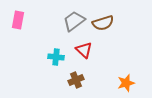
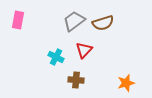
red triangle: rotated 30 degrees clockwise
cyan cross: rotated 21 degrees clockwise
brown cross: rotated 28 degrees clockwise
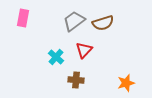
pink rectangle: moved 5 px right, 2 px up
cyan cross: rotated 14 degrees clockwise
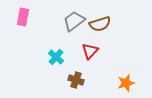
pink rectangle: moved 1 px up
brown semicircle: moved 3 px left, 1 px down
red triangle: moved 6 px right, 1 px down
brown cross: rotated 14 degrees clockwise
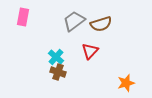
brown semicircle: moved 1 px right
brown cross: moved 18 px left, 8 px up
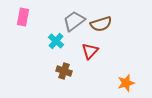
cyan cross: moved 16 px up
brown cross: moved 6 px right, 1 px up
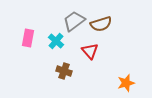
pink rectangle: moved 5 px right, 21 px down
red triangle: rotated 24 degrees counterclockwise
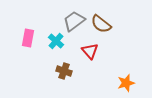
brown semicircle: rotated 55 degrees clockwise
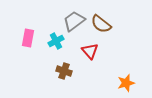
cyan cross: rotated 21 degrees clockwise
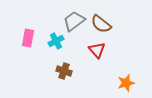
red triangle: moved 7 px right, 1 px up
